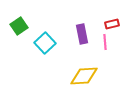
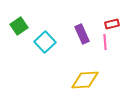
purple rectangle: rotated 12 degrees counterclockwise
cyan square: moved 1 px up
yellow diamond: moved 1 px right, 4 px down
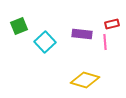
green square: rotated 12 degrees clockwise
purple rectangle: rotated 60 degrees counterclockwise
yellow diamond: rotated 20 degrees clockwise
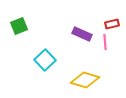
purple rectangle: rotated 18 degrees clockwise
cyan square: moved 18 px down
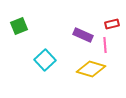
purple rectangle: moved 1 px right, 1 px down
pink line: moved 3 px down
yellow diamond: moved 6 px right, 11 px up
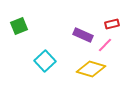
pink line: rotated 49 degrees clockwise
cyan square: moved 1 px down
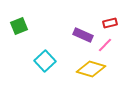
red rectangle: moved 2 px left, 1 px up
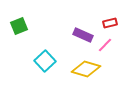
yellow diamond: moved 5 px left
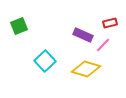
pink line: moved 2 px left
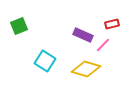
red rectangle: moved 2 px right, 1 px down
cyan square: rotated 15 degrees counterclockwise
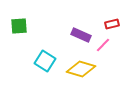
green square: rotated 18 degrees clockwise
purple rectangle: moved 2 px left
yellow diamond: moved 5 px left
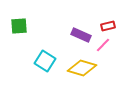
red rectangle: moved 4 px left, 2 px down
yellow diamond: moved 1 px right, 1 px up
